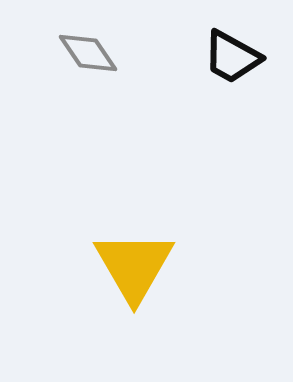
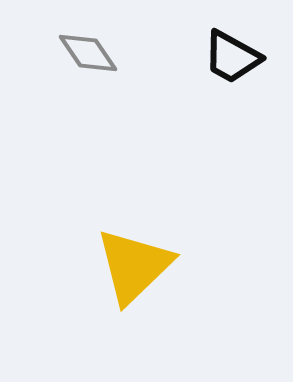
yellow triangle: rotated 16 degrees clockwise
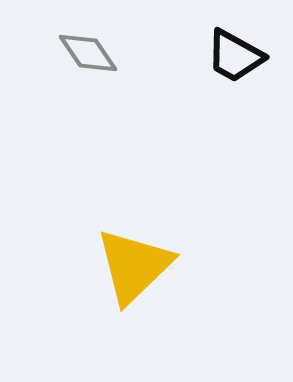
black trapezoid: moved 3 px right, 1 px up
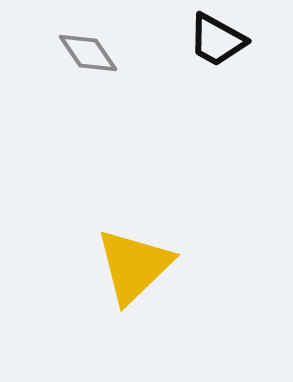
black trapezoid: moved 18 px left, 16 px up
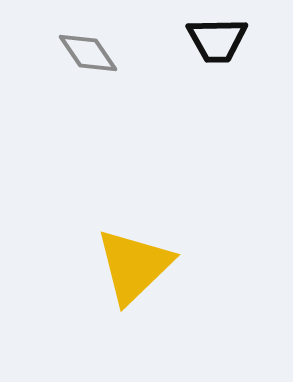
black trapezoid: rotated 30 degrees counterclockwise
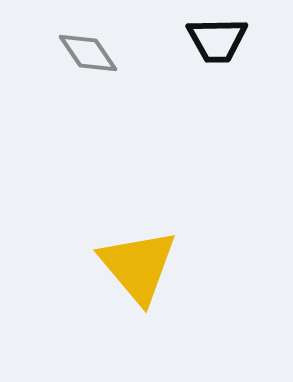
yellow triangle: moved 4 px right; rotated 26 degrees counterclockwise
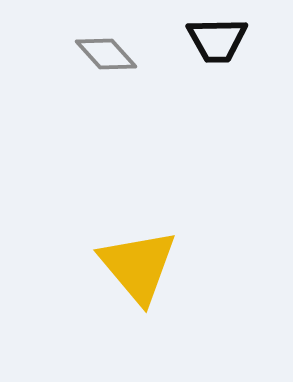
gray diamond: moved 18 px right, 1 px down; rotated 8 degrees counterclockwise
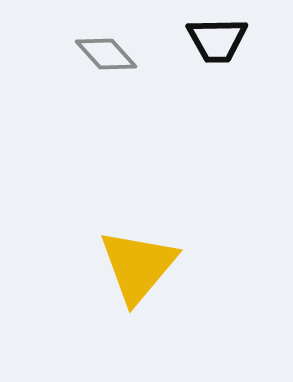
yellow triangle: rotated 20 degrees clockwise
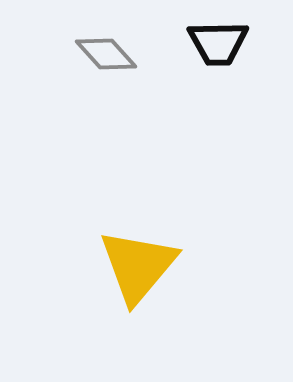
black trapezoid: moved 1 px right, 3 px down
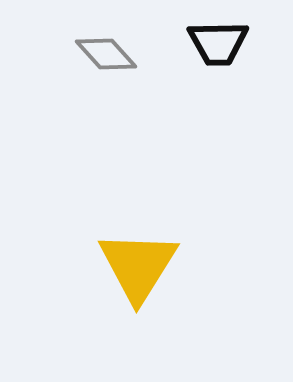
yellow triangle: rotated 8 degrees counterclockwise
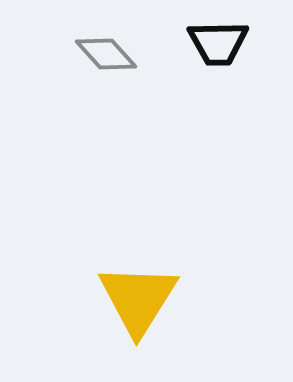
yellow triangle: moved 33 px down
